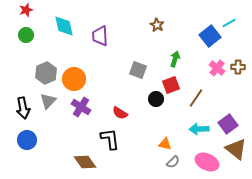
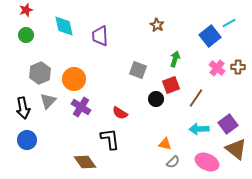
gray hexagon: moved 6 px left
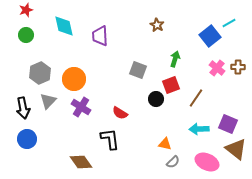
purple square: rotated 30 degrees counterclockwise
blue circle: moved 1 px up
brown diamond: moved 4 px left
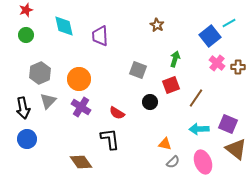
pink cross: moved 5 px up
orange circle: moved 5 px right
black circle: moved 6 px left, 3 px down
red semicircle: moved 3 px left
pink ellipse: moved 4 px left; rotated 45 degrees clockwise
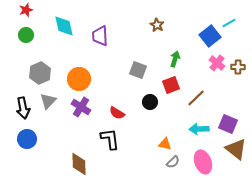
brown line: rotated 12 degrees clockwise
brown diamond: moved 2 px left, 2 px down; rotated 35 degrees clockwise
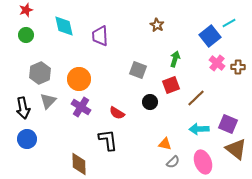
black L-shape: moved 2 px left, 1 px down
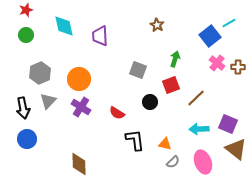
black L-shape: moved 27 px right
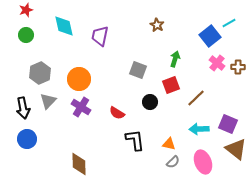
purple trapezoid: rotated 15 degrees clockwise
orange triangle: moved 4 px right
